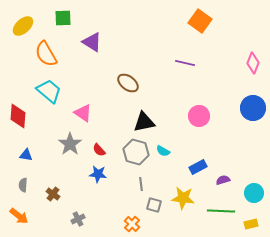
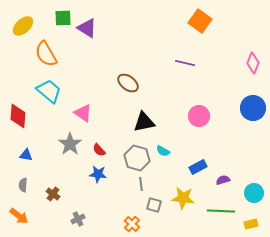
purple triangle: moved 5 px left, 14 px up
gray hexagon: moved 1 px right, 6 px down
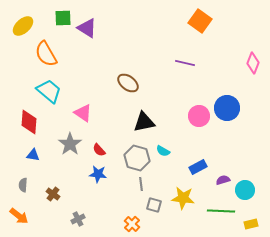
blue circle: moved 26 px left
red diamond: moved 11 px right, 6 px down
blue triangle: moved 7 px right
cyan circle: moved 9 px left, 3 px up
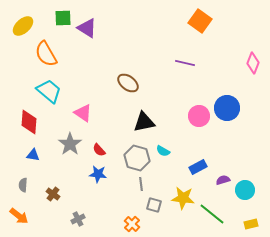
green line: moved 9 px left, 3 px down; rotated 36 degrees clockwise
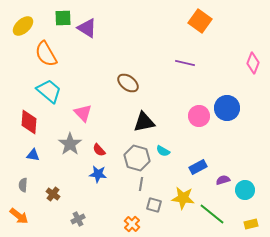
pink triangle: rotated 12 degrees clockwise
gray line: rotated 16 degrees clockwise
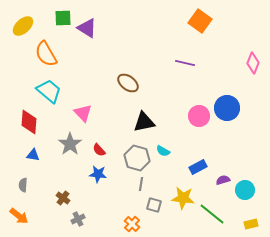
brown cross: moved 10 px right, 4 px down
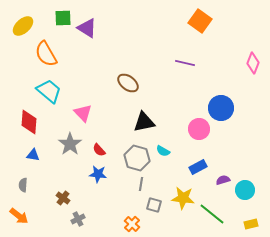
blue circle: moved 6 px left
pink circle: moved 13 px down
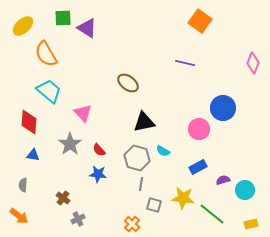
blue circle: moved 2 px right
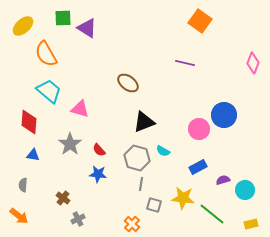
blue circle: moved 1 px right, 7 px down
pink triangle: moved 3 px left, 4 px up; rotated 30 degrees counterclockwise
black triangle: rotated 10 degrees counterclockwise
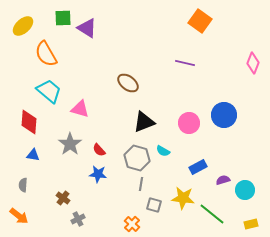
pink circle: moved 10 px left, 6 px up
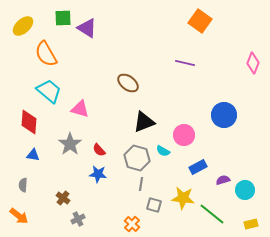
pink circle: moved 5 px left, 12 px down
